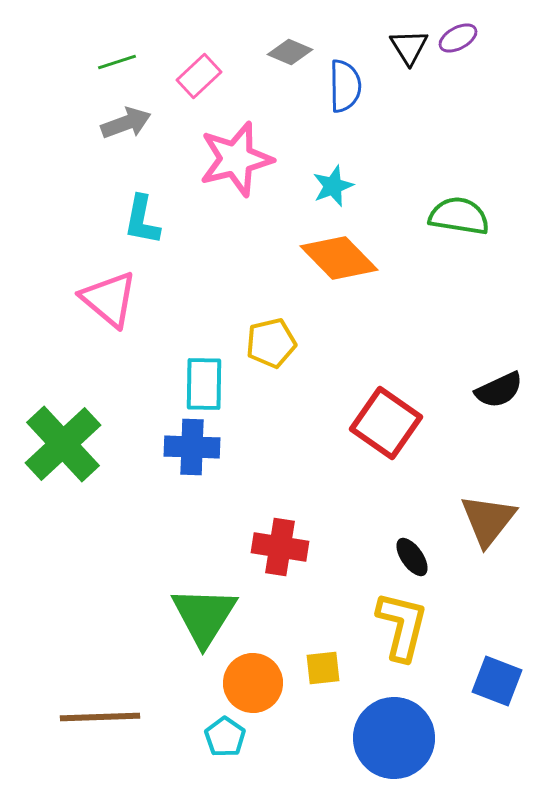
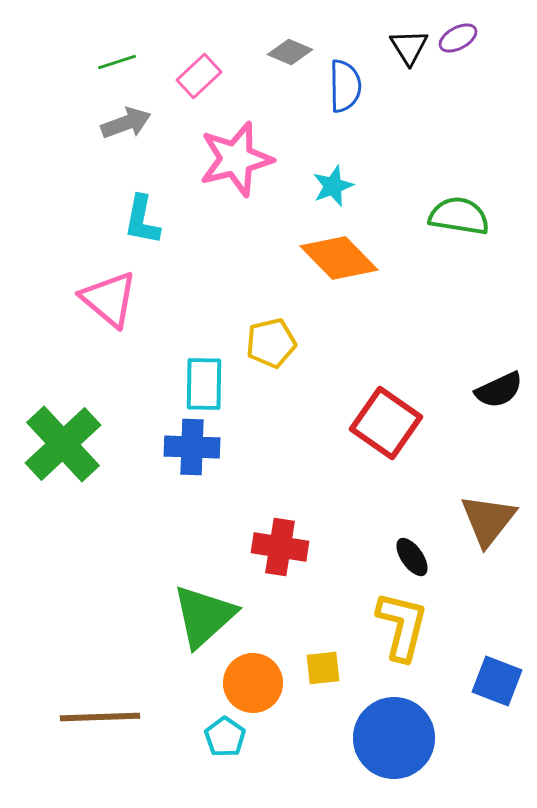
green triangle: rotated 16 degrees clockwise
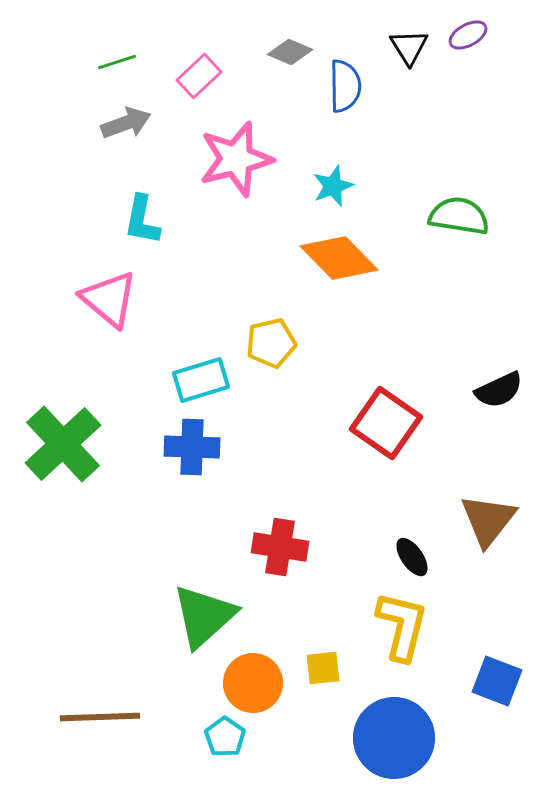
purple ellipse: moved 10 px right, 3 px up
cyan rectangle: moved 3 px left, 4 px up; rotated 72 degrees clockwise
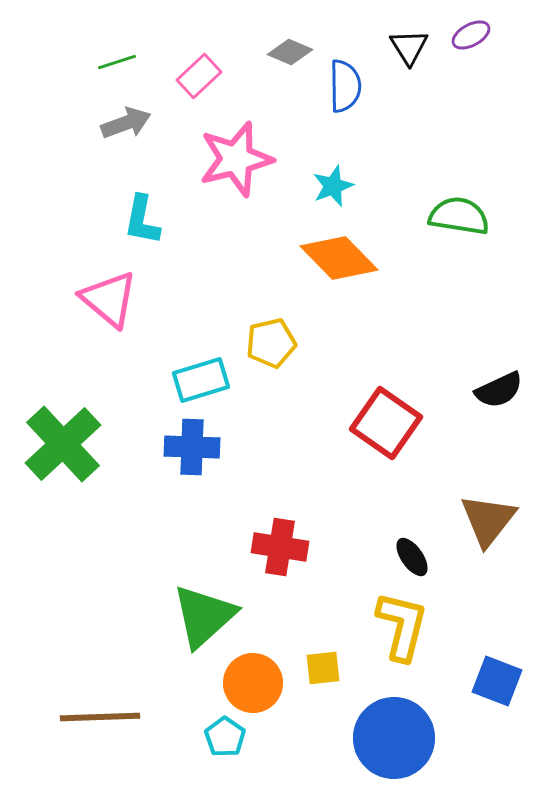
purple ellipse: moved 3 px right
